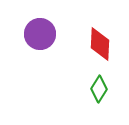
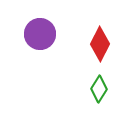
red diamond: rotated 24 degrees clockwise
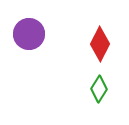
purple circle: moved 11 px left
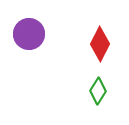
green diamond: moved 1 px left, 2 px down
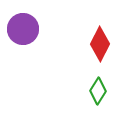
purple circle: moved 6 px left, 5 px up
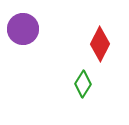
green diamond: moved 15 px left, 7 px up
